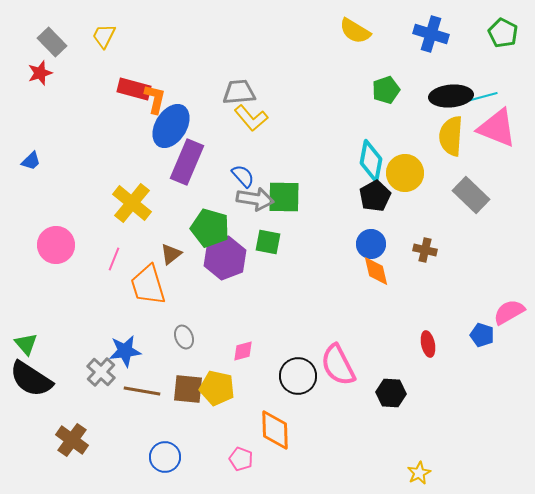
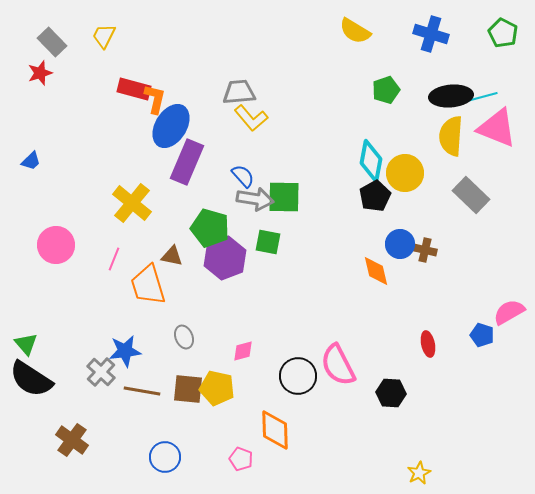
blue circle at (371, 244): moved 29 px right
brown triangle at (171, 254): moved 1 px right, 2 px down; rotated 50 degrees clockwise
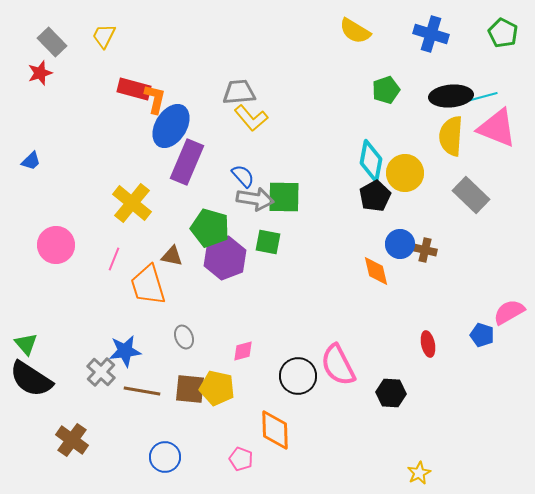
brown square at (188, 389): moved 2 px right
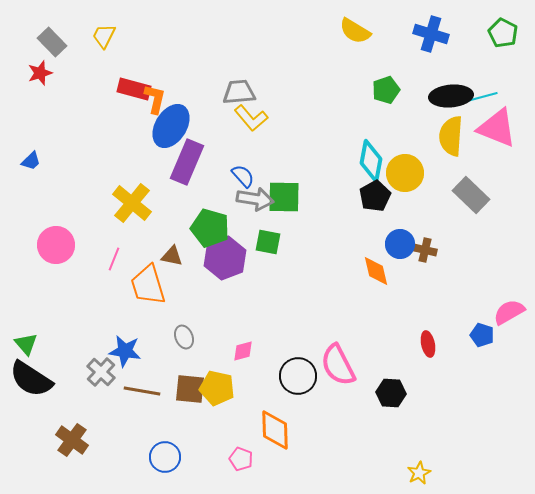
blue star at (125, 351): rotated 16 degrees clockwise
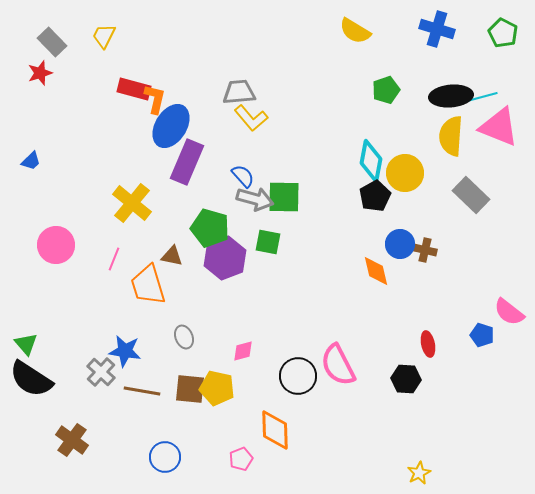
blue cross at (431, 34): moved 6 px right, 5 px up
pink triangle at (497, 128): moved 2 px right, 1 px up
gray arrow at (255, 199): rotated 6 degrees clockwise
pink semicircle at (509, 312): rotated 112 degrees counterclockwise
black hexagon at (391, 393): moved 15 px right, 14 px up
pink pentagon at (241, 459): rotated 30 degrees clockwise
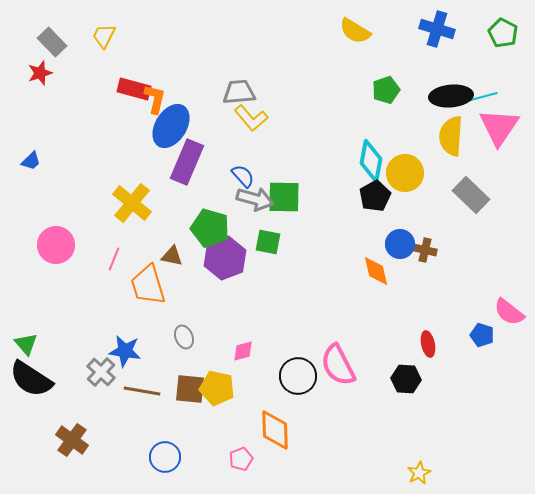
pink triangle at (499, 127): rotated 42 degrees clockwise
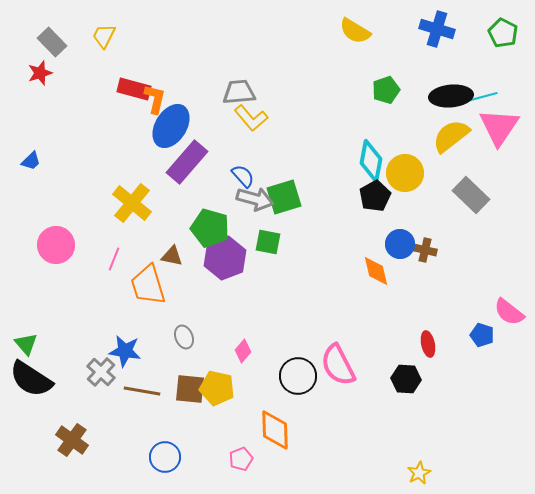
yellow semicircle at (451, 136): rotated 48 degrees clockwise
purple rectangle at (187, 162): rotated 18 degrees clockwise
green square at (284, 197): rotated 18 degrees counterclockwise
pink diamond at (243, 351): rotated 35 degrees counterclockwise
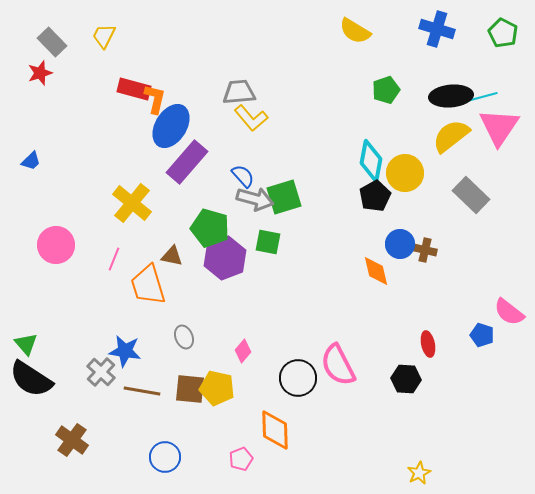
black circle at (298, 376): moved 2 px down
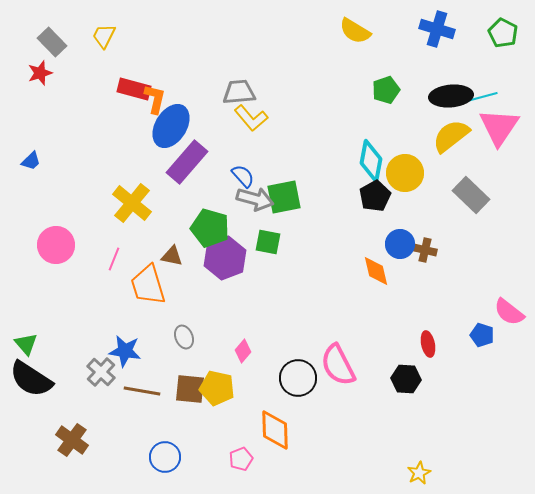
green square at (284, 197): rotated 6 degrees clockwise
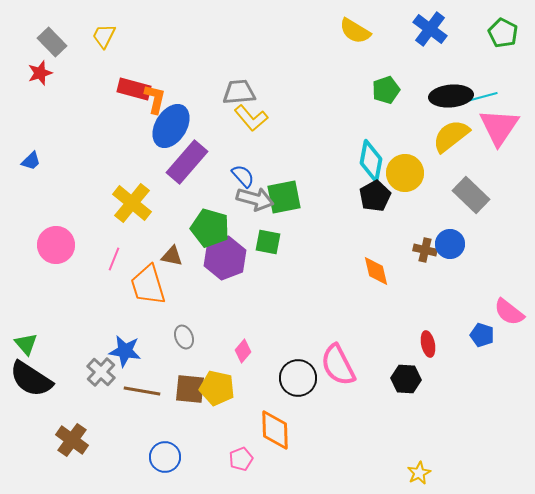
blue cross at (437, 29): moved 7 px left; rotated 20 degrees clockwise
blue circle at (400, 244): moved 50 px right
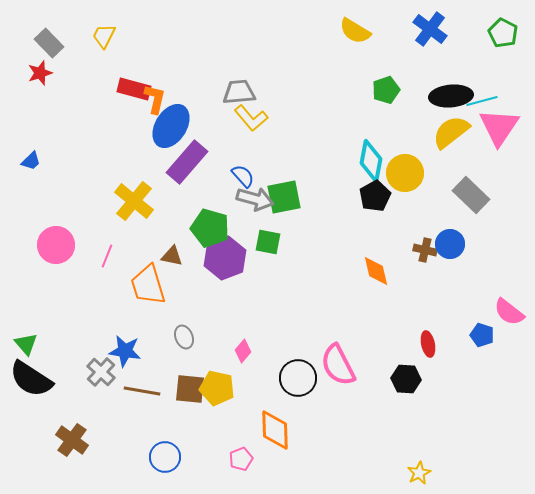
gray rectangle at (52, 42): moved 3 px left, 1 px down
cyan line at (482, 97): moved 4 px down
yellow semicircle at (451, 136): moved 4 px up
yellow cross at (132, 203): moved 2 px right, 2 px up
pink line at (114, 259): moved 7 px left, 3 px up
